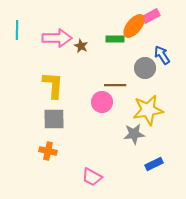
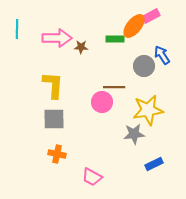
cyan line: moved 1 px up
brown star: moved 1 px down; rotated 24 degrees counterclockwise
gray circle: moved 1 px left, 2 px up
brown line: moved 1 px left, 2 px down
orange cross: moved 9 px right, 3 px down
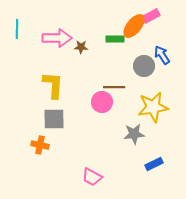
yellow star: moved 5 px right, 3 px up
orange cross: moved 17 px left, 9 px up
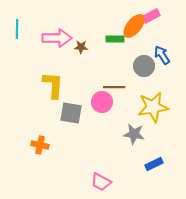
gray square: moved 17 px right, 6 px up; rotated 10 degrees clockwise
gray star: rotated 15 degrees clockwise
pink trapezoid: moved 9 px right, 5 px down
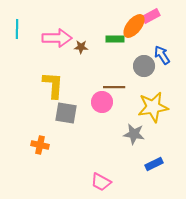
gray square: moved 5 px left
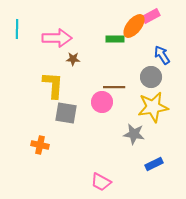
brown star: moved 8 px left, 12 px down
gray circle: moved 7 px right, 11 px down
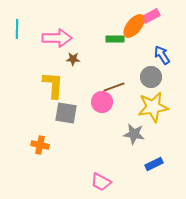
brown line: rotated 20 degrees counterclockwise
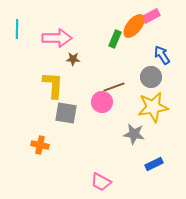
green rectangle: rotated 66 degrees counterclockwise
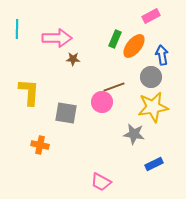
orange ellipse: moved 20 px down
blue arrow: rotated 24 degrees clockwise
yellow L-shape: moved 24 px left, 7 px down
